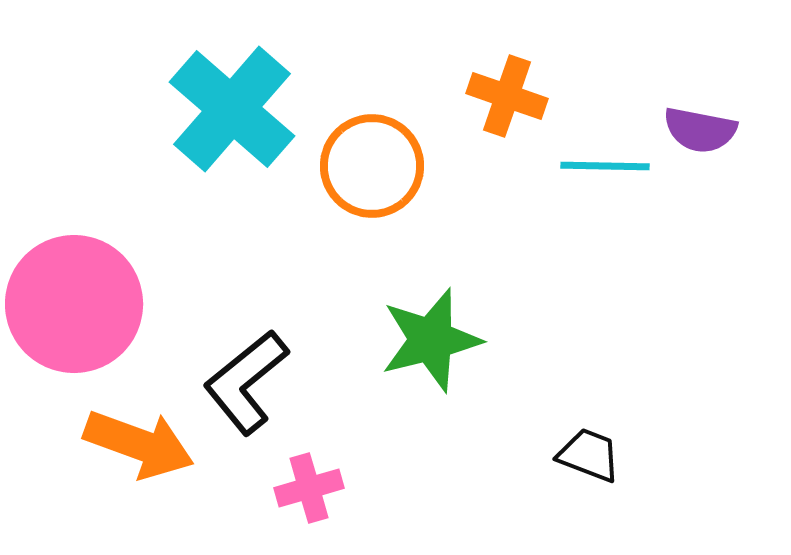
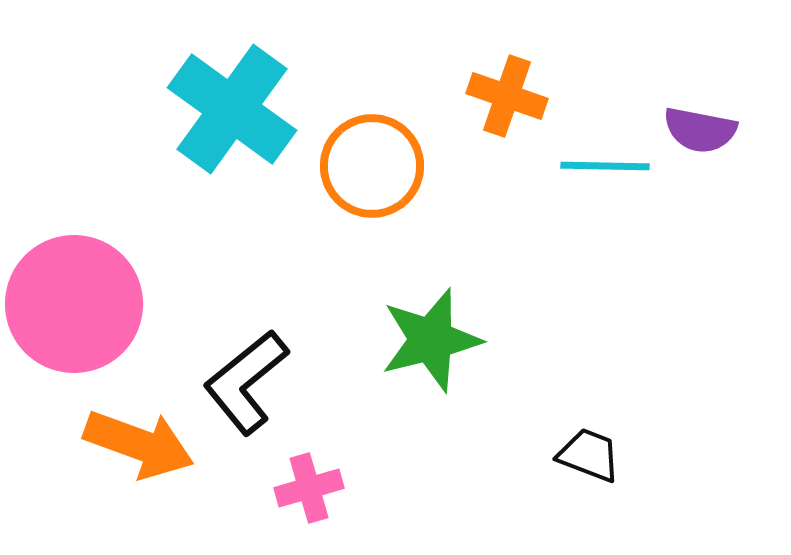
cyan cross: rotated 5 degrees counterclockwise
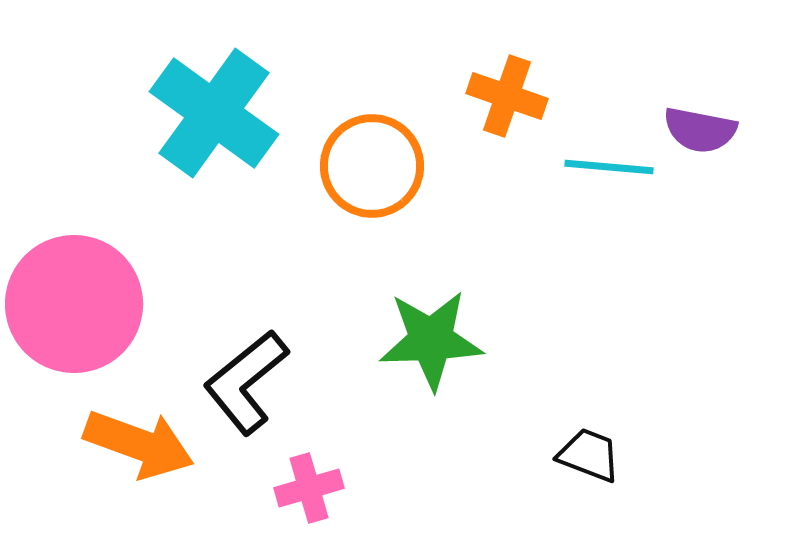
cyan cross: moved 18 px left, 4 px down
cyan line: moved 4 px right, 1 px down; rotated 4 degrees clockwise
green star: rotated 12 degrees clockwise
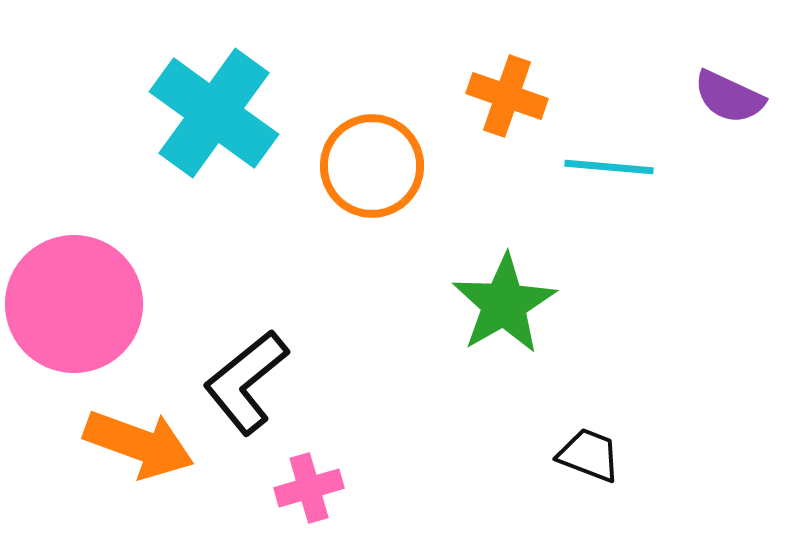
purple semicircle: moved 29 px right, 33 px up; rotated 14 degrees clockwise
green star: moved 73 px right, 36 px up; rotated 28 degrees counterclockwise
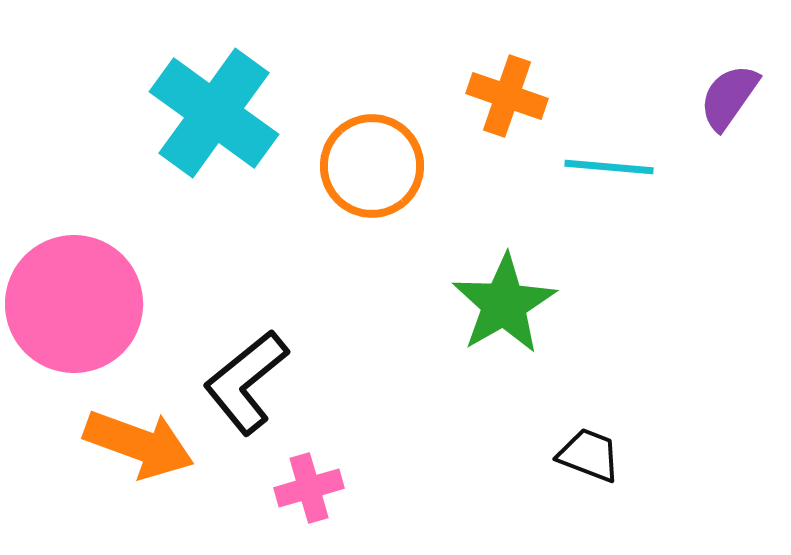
purple semicircle: rotated 100 degrees clockwise
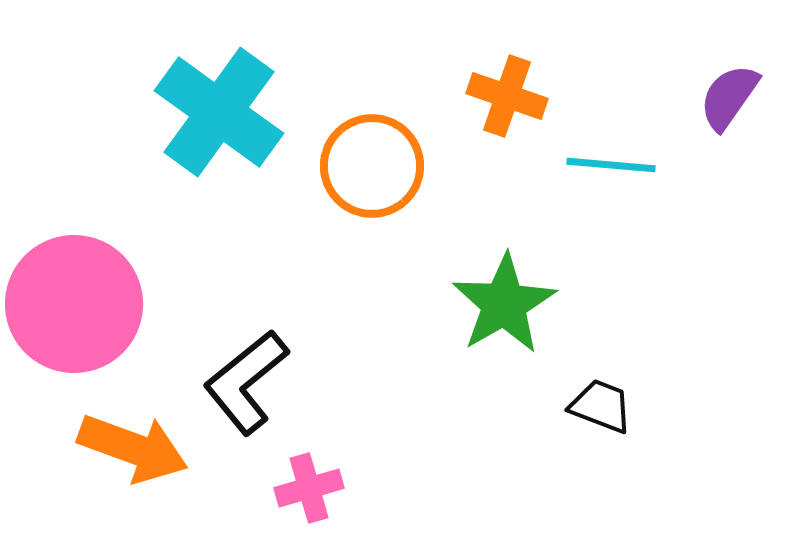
cyan cross: moved 5 px right, 1 px up
cyan line: moved 2 px right, 2 px up
orange arrow: moved 6 px left, 4 px down
black trapezoid: moved 12 px right, 49 px up
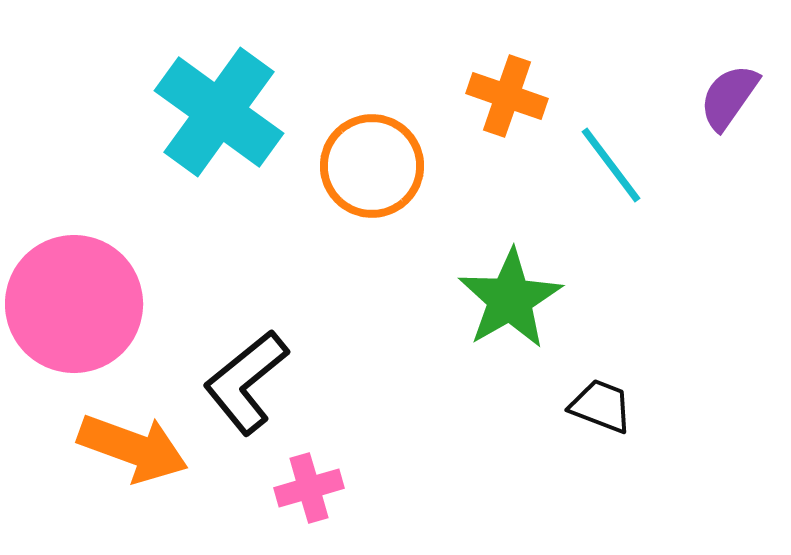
cyan line: rotated 48 degrees clockwise
green star: moved 6 px right, 5 px up
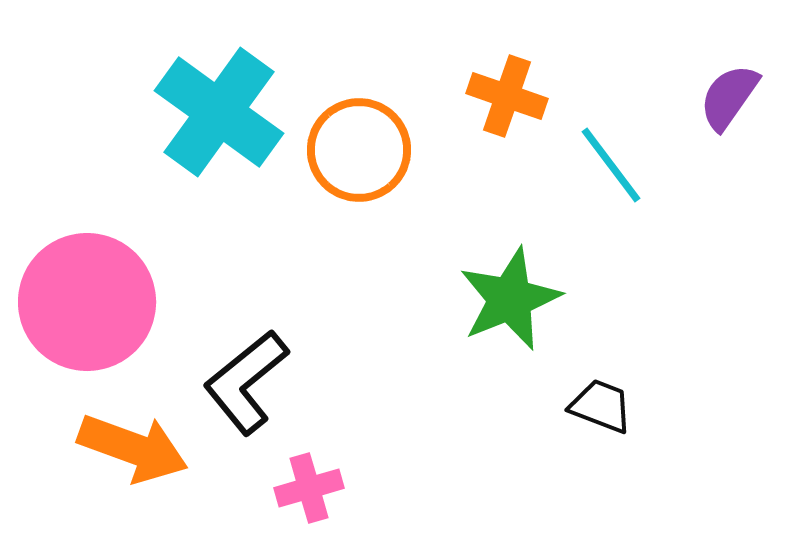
orange circle: moved 13 px left, 16 px up
green star: rotated 8 degrees clockwise
pink circle: moved 13 px right, 2 px up
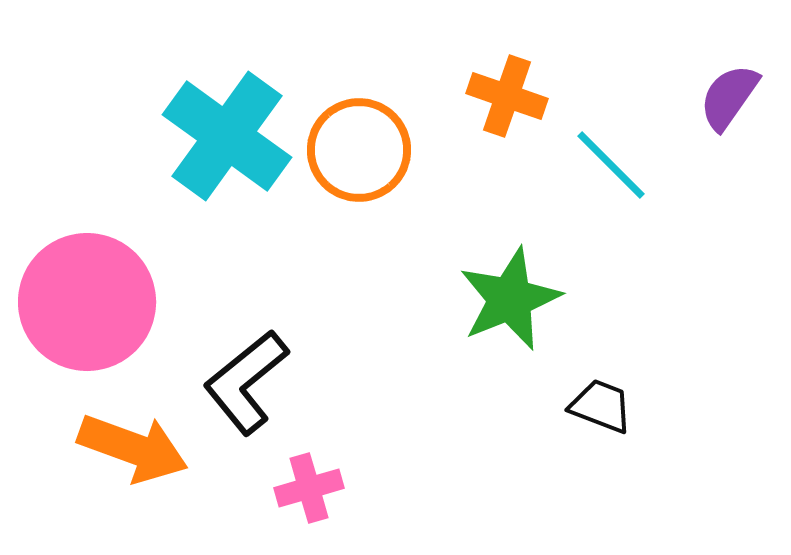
cyan cross: moved 8 px right, 24 px down
cyan line: rotated 8 degrees counterclockwise
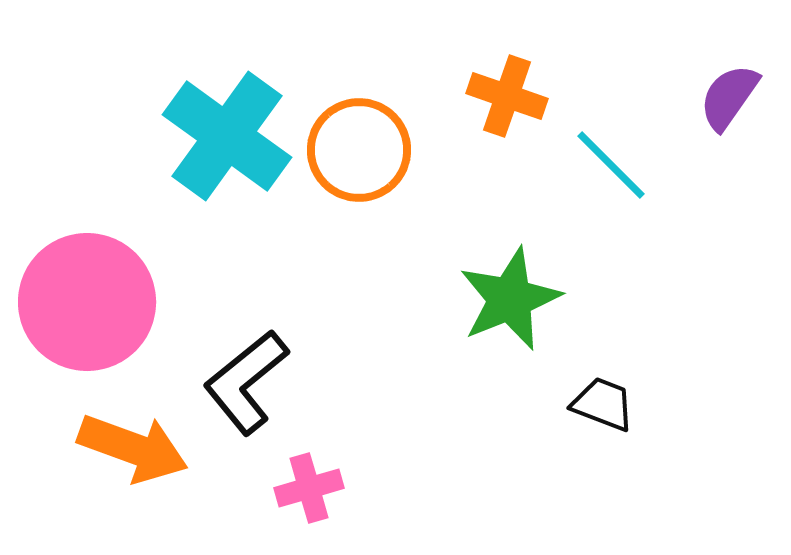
black trapezoid: moved 2 px right, 2 px up
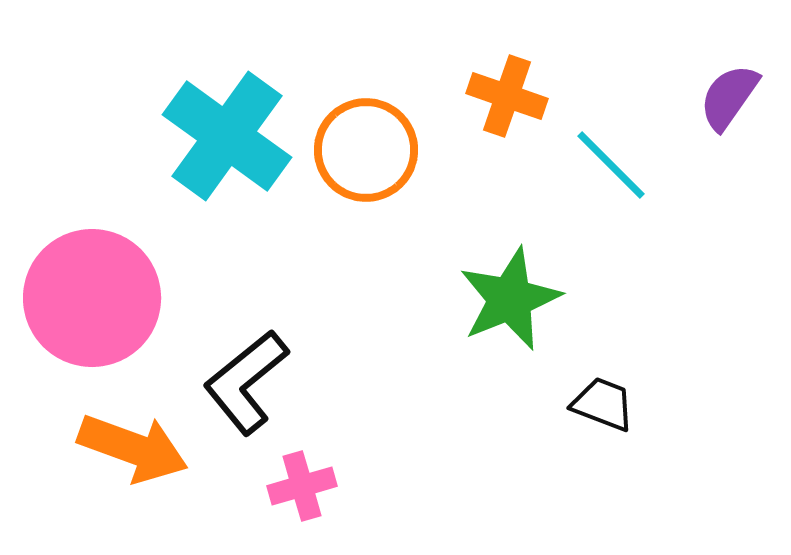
orange circle: moved 7 px right
pink circle: moved 5 px right, 4 px up
pink cross: moved 7 px left, 2 px up
